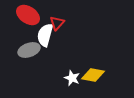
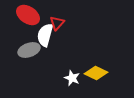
yellow diamond: moved 3 px right, 2 px up; rotated 15 degrees clockwise
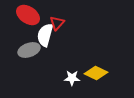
white star: rotated 21 degrees counterclockwise
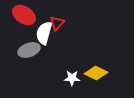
red ellipse: moved 4 px left
white semicircle: moved 1 px left, 2 px up
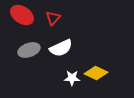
red ellipse: moved 2 px left
red triangle: moved 4 px left, 5 px up
white semicircle: moved 17 px right, 15 px down; rotated 130 degrees counterclockwise
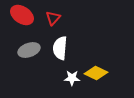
white semicircle: moved 1 px left; rotated 120 degrees clockwise
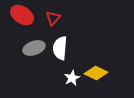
gray ellipse: moved 5 px right, 2 px up
white star: rotated 28 degrees counterclockwise
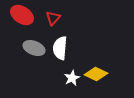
gray ellipse: rotated 40 degrees clockwise
yellow diamond: moved 1 px down
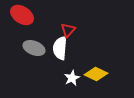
red triangle: moved 15 px right, 12 px down
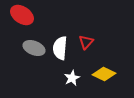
red triangle: moved 18 px right, 12 px down
yellow diamond: moved 8 px right
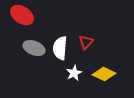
white star: moved 2 px right, 5 px up
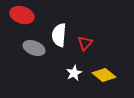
red ellipse: rotated 15 degrees counterclockwise
red triangle: moved 1 px left, 1 px down
white semicircle: moved 1 px left, 13 px up
yellow diamond: moved 1 px down; rotated 15 degrees clockwise
